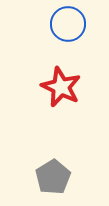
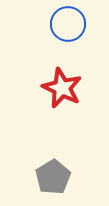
red star: moved 1 px right, 1 px down
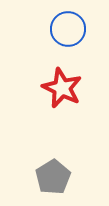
blue circle: moved 5 px down
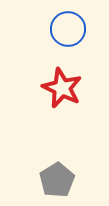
gray pentagon: moved 4 px right, 3 px down
